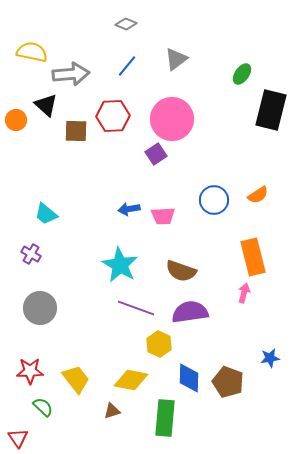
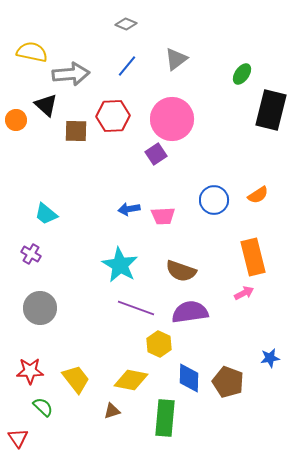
pink arrow: rotated 48 degrees clockwise
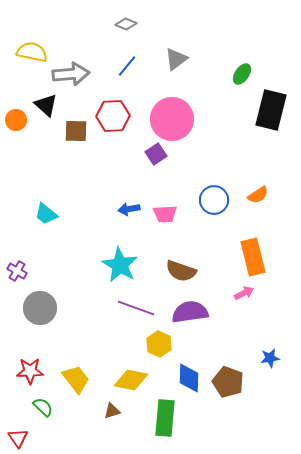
pink trapezoid: moved 2 px right, 2 px up
purple cross: moved 14 px left, 17 px down
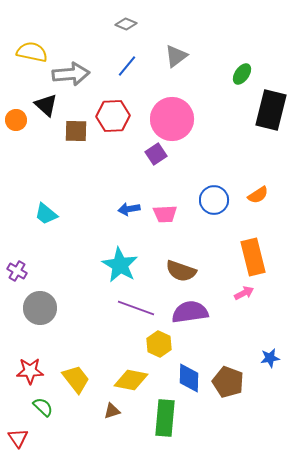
gray triangle: moved 3 px up
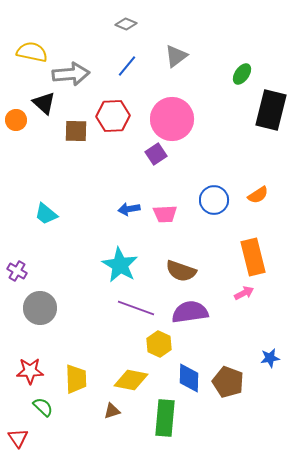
black triangle: moved 2 px left, 2 px up
yellow trapezoid: rotated 36 degrees clockwise
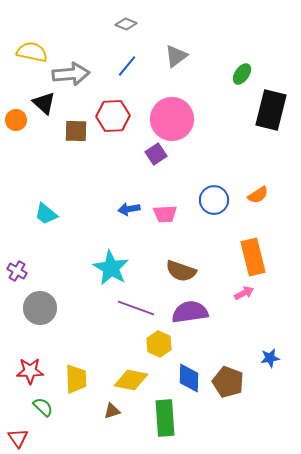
cyan star: moved 9 px left, 3 px down
green rectangle: rotated 9 degrees counterclockwise
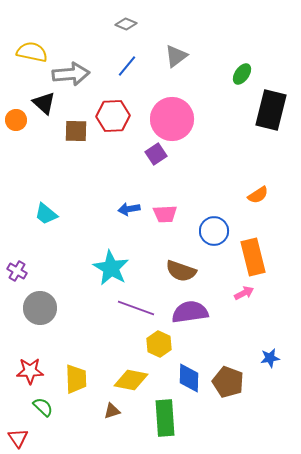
blue circle: moved 31 px down
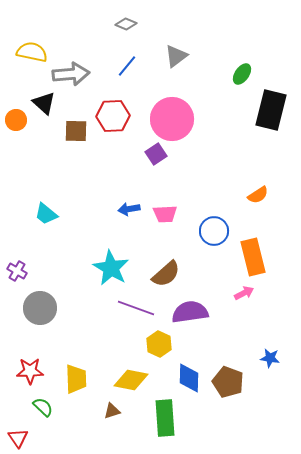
brown semicircle: moved 15 px left, 3 px down; rotated 60 degrees counterclockwise
blue star: rotated 18 degrees clockwise
